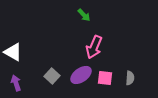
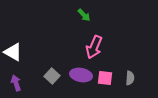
purple ellipse: rotated 45 degrees clockwise
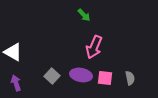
gray semicircle: rotated 16 degrees counterclockwise
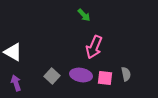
gray semicircle: moved 4 px left, 4 px up
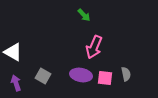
gray square: moved 9 px left; rotated 14 degrees counterclockwise
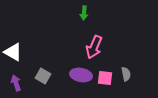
green arrow: moved 2 px up; rotated 48 degrees clockwise
